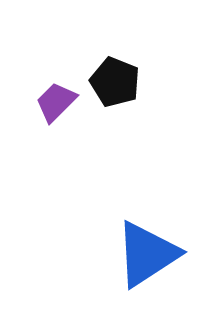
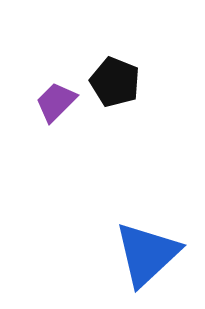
blue triangle: rotated 10 degrees counterclockwise
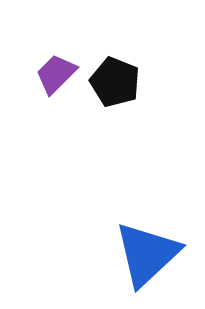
purple trapezoid: moved 28 px up
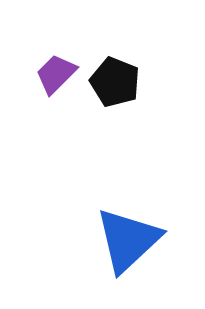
blue triangle: moved 19 px left, 14 px up
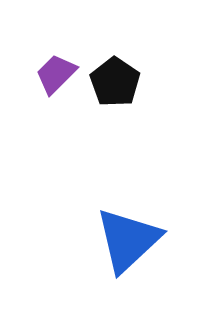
black pentagon: rotated 12 degrees clockwise
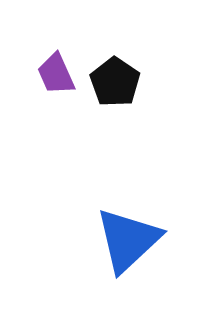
purple trapezoid: rotated 69 degrees counterclockwise
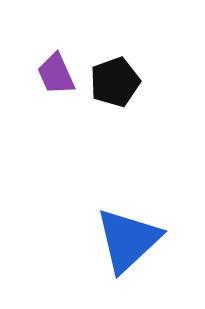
black pentagon: rotated 18 degrees clockwise
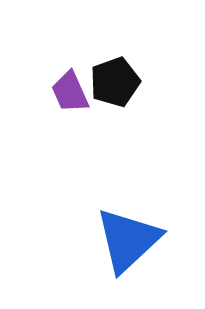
purple trapezoid: moved 14 px right, 18 px down
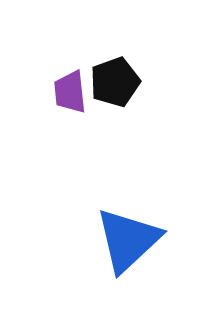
purple trapezoid: rotated 18 degrees clockwise
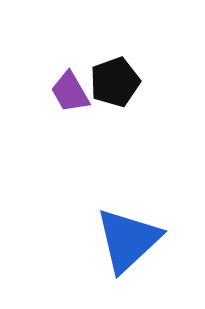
purple trapezoid: rotated 24 degrees counterclockwise
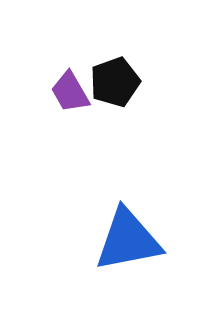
blue triangle: rotated 32 degrees clockwise
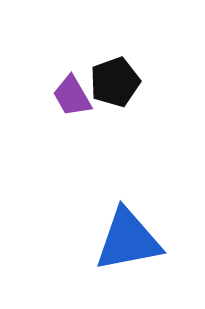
purple trapezoid: moved 2 px right, 4 px down
